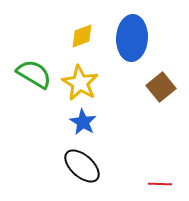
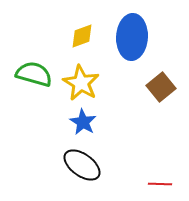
blue ellipse: moved 1 px up
green semicircle: rotated 15 degrees counterclockwise
yellow star: moved 1 px right
black ellipse: moved 1 px up; rotated 6 degrees counterclockwise
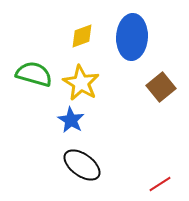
blue star: moved 12 px left, 2 px up
red line: rotated 35 degrees counterclockwise
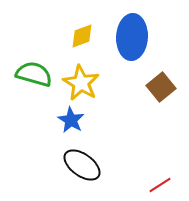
red line: moved 1 px down
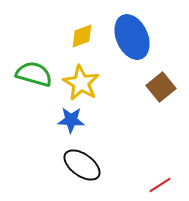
blue ellipse: rotated 27 degrees counterclockwise
blue star: rotated 28 degrees counterclockwise
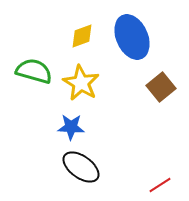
green semicircle: moved 3 px up
blue star: moved 7 px down
black ellipse: moved 1 px left, 2 px down
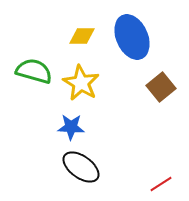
yellow diamond: rotated 20 degrees clockwise
red line: moved 1 px right, 1 px up
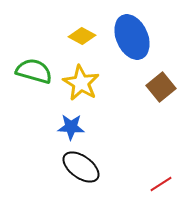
yellow diamond: rotated 28 degrees clockwise
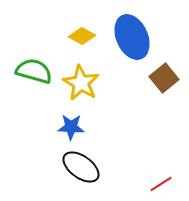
brown square: moved 3 px right, 9 px up
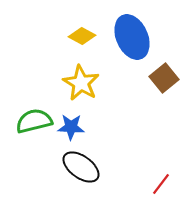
green semicircle: moved 50 px down; rotated 30 degrees counterclockwise
red line: rotated 20 degrees counterclockwise
